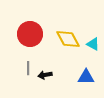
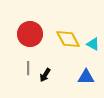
black arrow: rotated 48 degrees counterclockwise
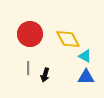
cyan triangle: moved 8 px left, 12 px down
black arrow: rotated 16 degrees counterclockwise
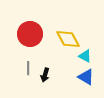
blue triangle: rotated 30 degrees clockwise
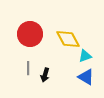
cyan triangle: rotated 48 degrees counterclockwise
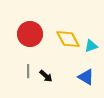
cyan triangle: moved 6 px right, 10 px up
gray line: moved 3 px down
black arrow: moved 1 px right, 1 px down; rotated 64 degrees counterclockwise
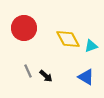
red circle: moved 6 px left, 6 px up
gray line: rotated 24 degrees counterclockwise
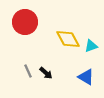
red circle: moved 1 px right, 6 px up
black arrow: moved 3 px up
